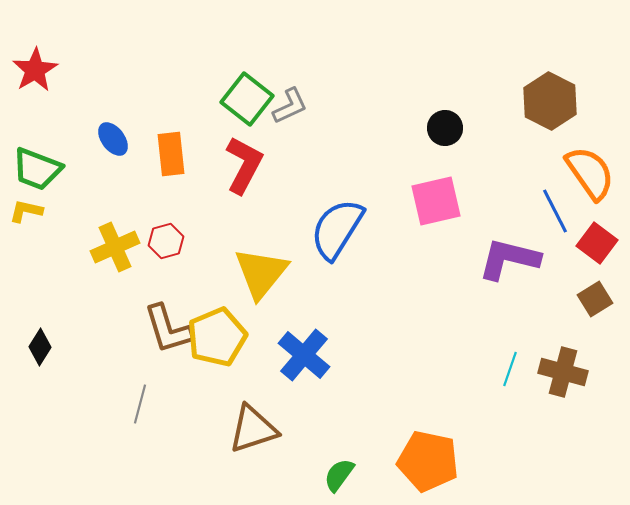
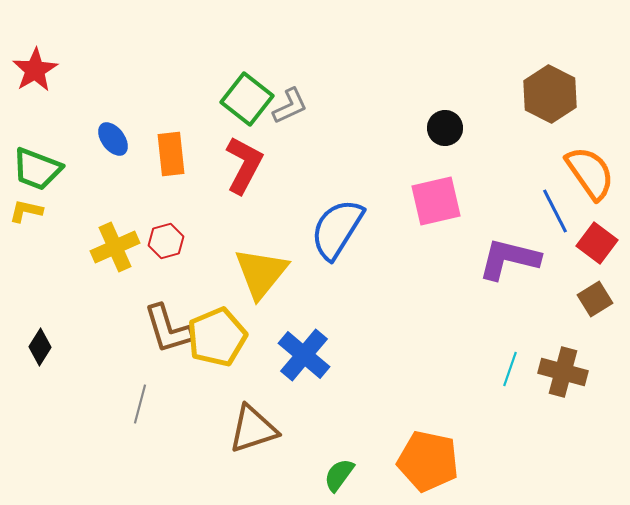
brown hexagon: moved 7 px up
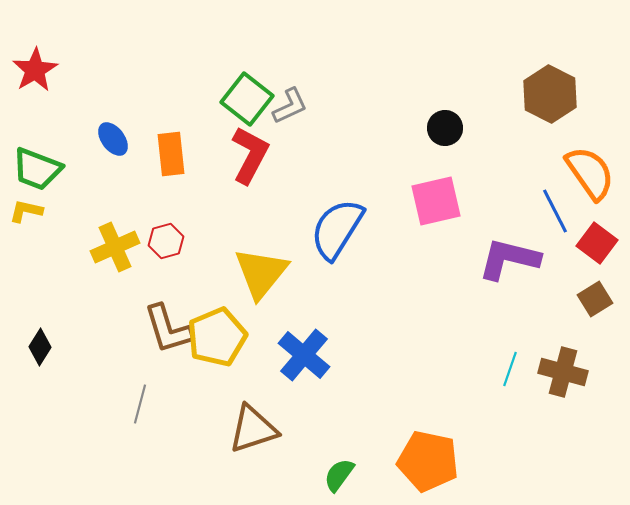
red L-shape: moved 6 px right, 10 px up
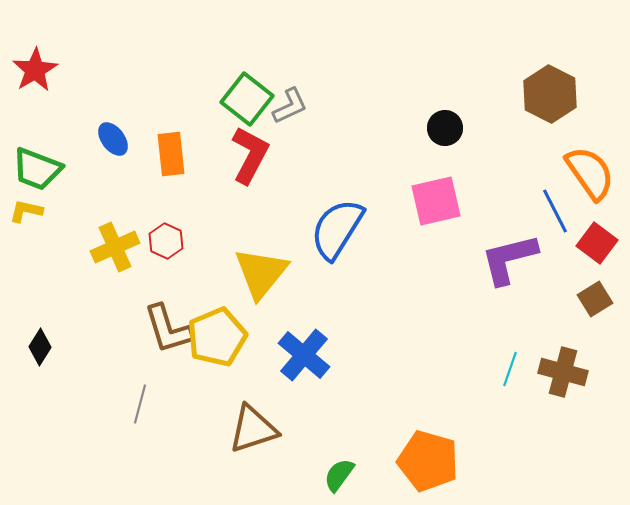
red hexagon: rotated 20 degrees counterclockwise
purple L-shape: rotated 28 degrees counterclockwise
orange pentagon: rotated 4 degrees clockwise
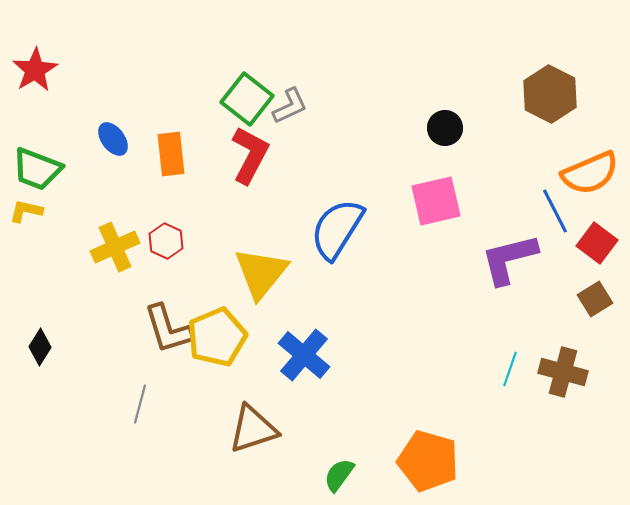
orange semicircle: rotated 102 degrees clockwise
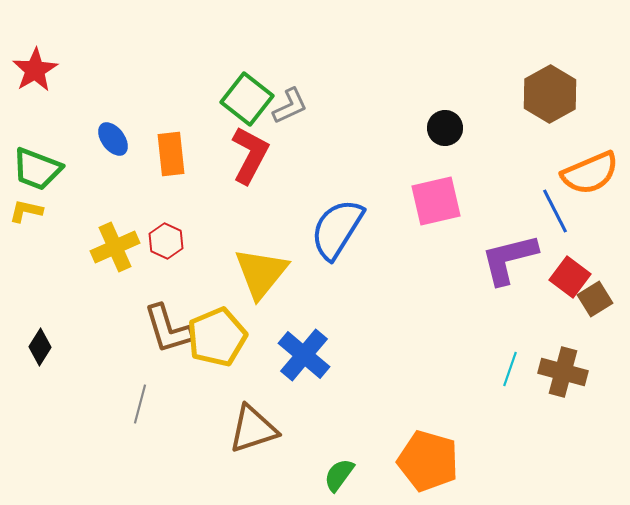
brown hexagon: rotated 4 degrees clockwise
red square: moved 27 px left, 34 px down
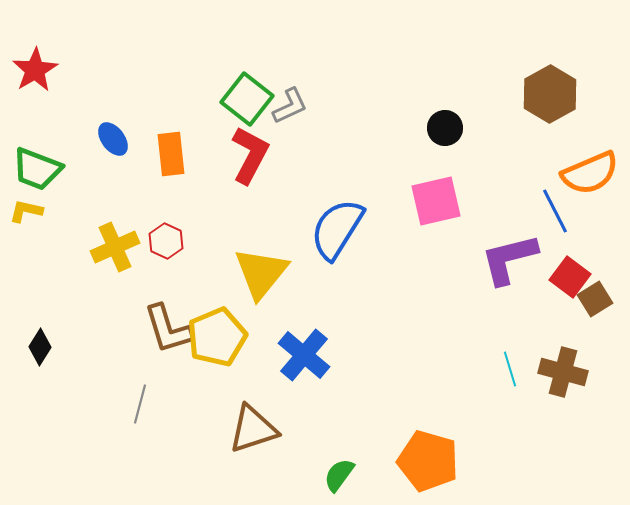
cyan line: rotated 36 degrees counterclockwise
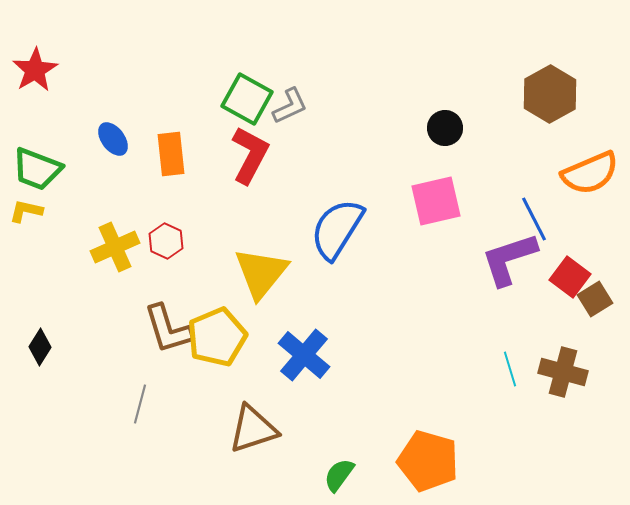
green square: rotated 9 degrees counterclockwise
blue line: moved 21 px left, 8 px down
purple L-shape: rotated 4 degrees counterclockwise
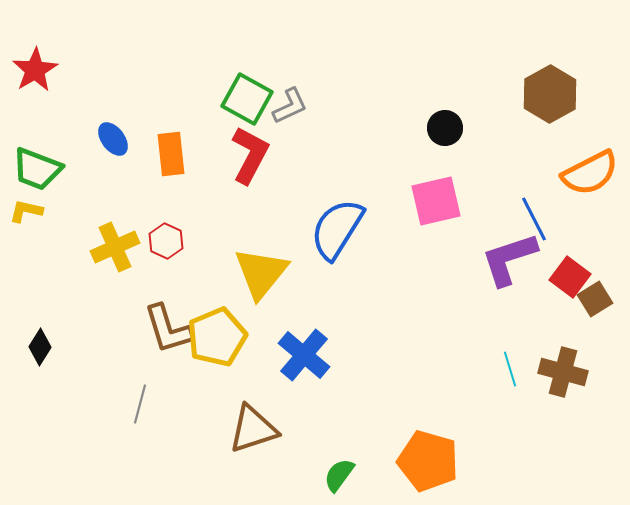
orange semicircle: rotated 4 degrees counterclockwise
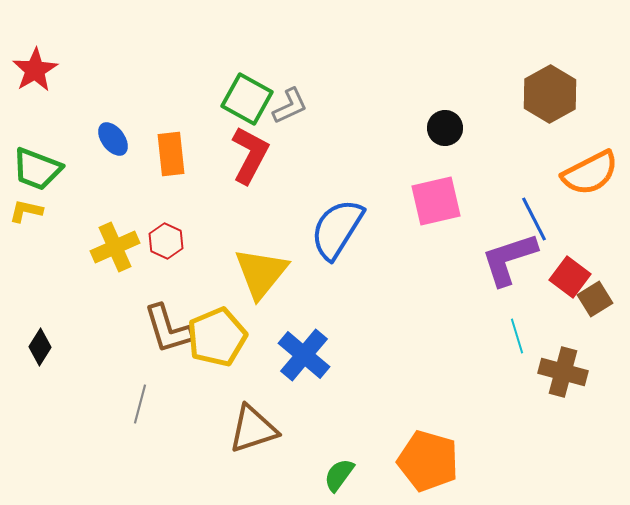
cyan line: moved 7 px right, 33 px up
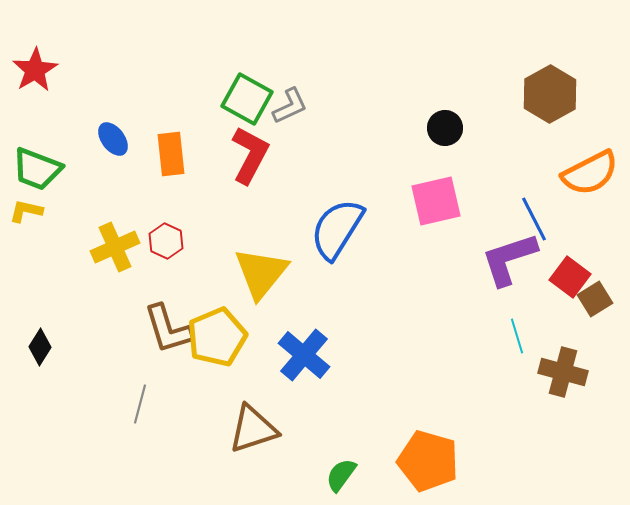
green semicircle: moved 2 px right
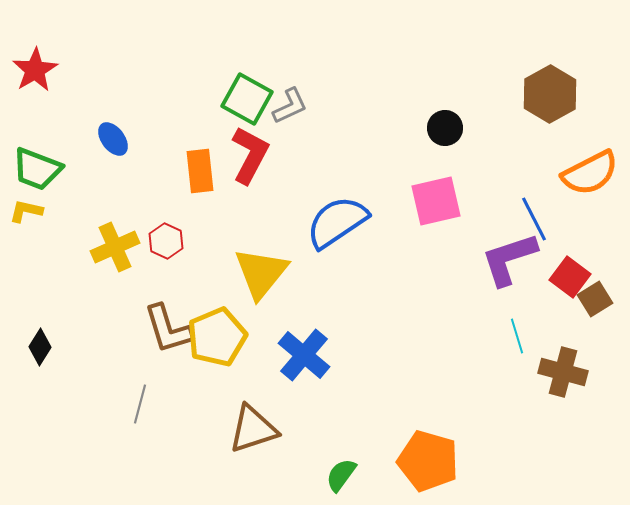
orange rectangle: moved 29 px right, 17 px down
blue semicircle: moved 7 px up; rotated 24 degrees clockwise
